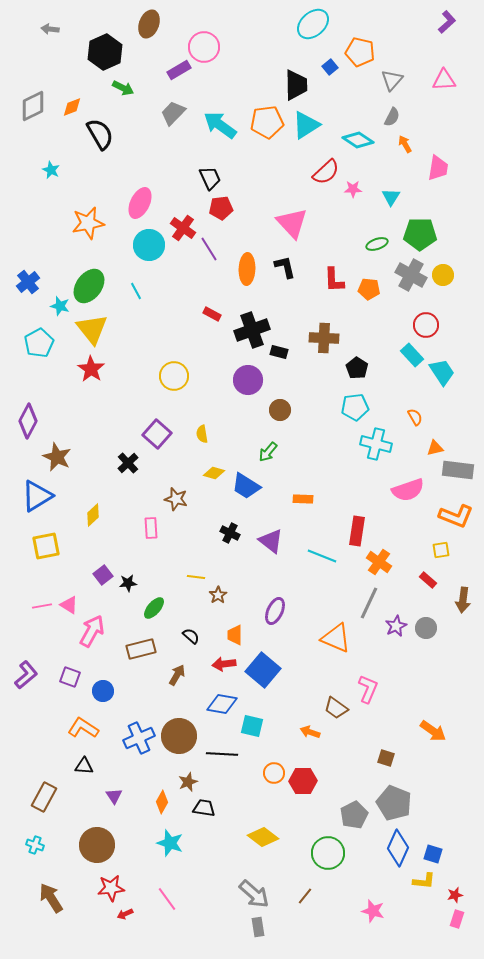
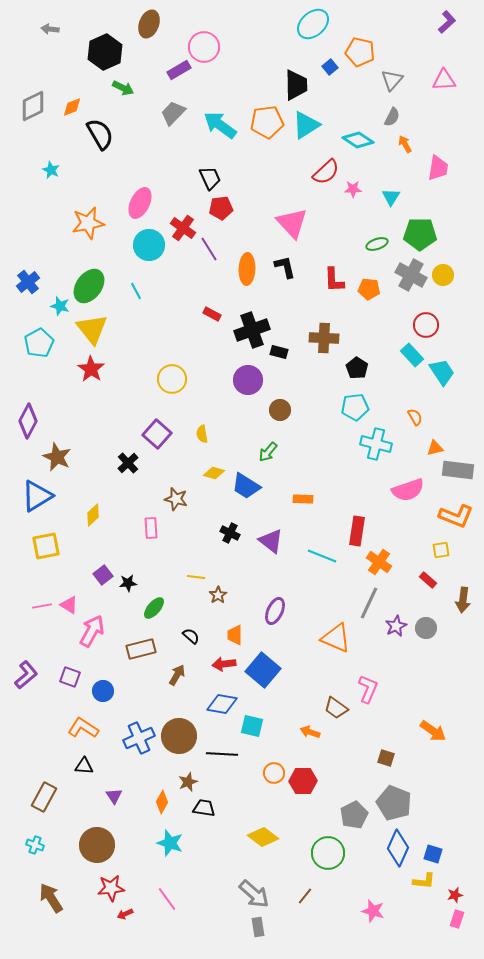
yellow circle at (174, 376): moved 2 px left, 3 px down
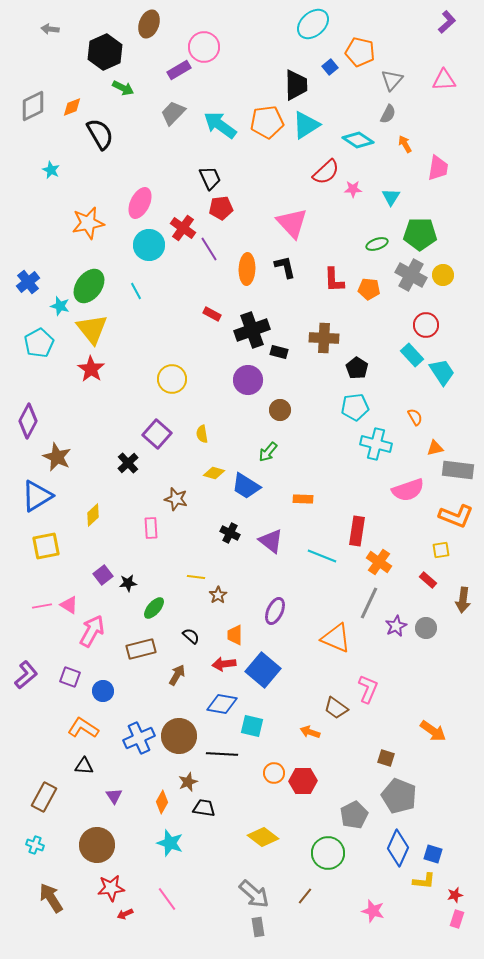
gray semicircle at (392, 117): moved 4 px left, 3 px up
gray pentagon at (394, 803): moved 5 px right, 7 px up
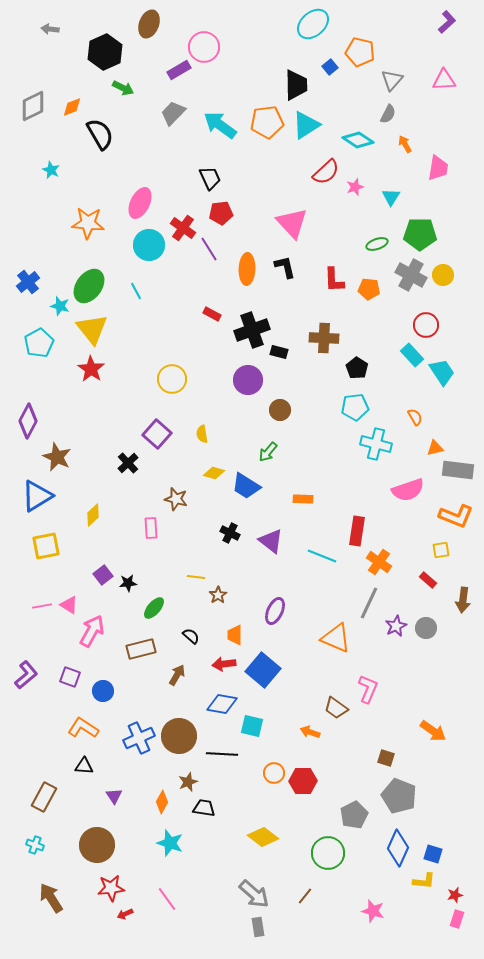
pink star at (353, 189): moved 2 px right, 2 px up; rotated 18 degrees counterclockwise
red pentagon at (221, 208): moved 5 px down
orange star at (88, 223): rotated 16 degrees clockwise
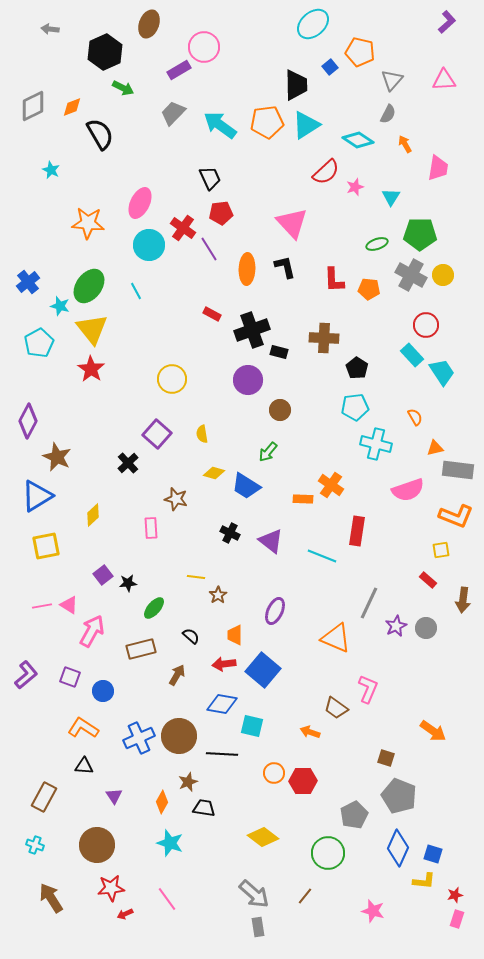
orange cross at (379, 562): moved 48 px left, 77 px up
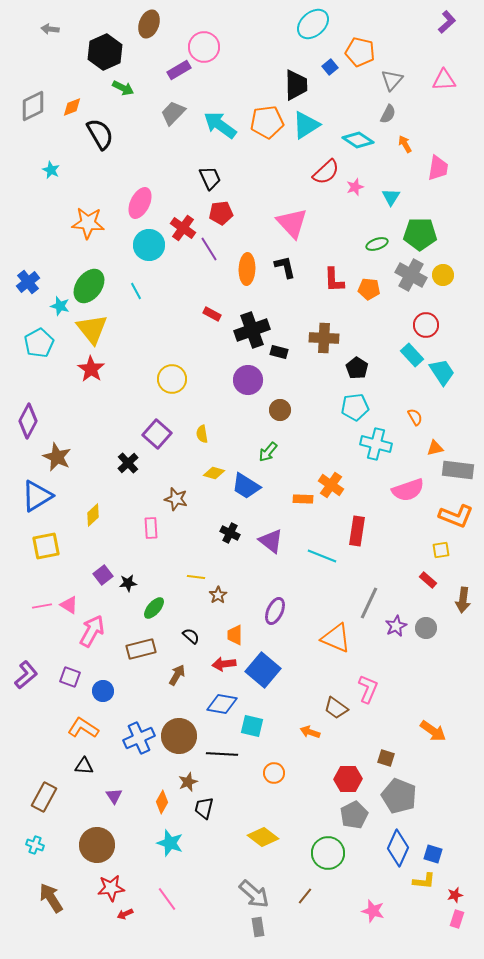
red hexagon at (303, 781): moved 45 px right, 2 px up
black trapezoid at (204, 808): rotated 85 degrees counterclockwise
